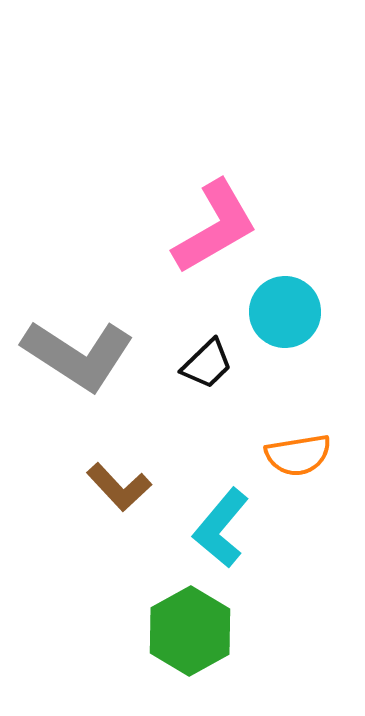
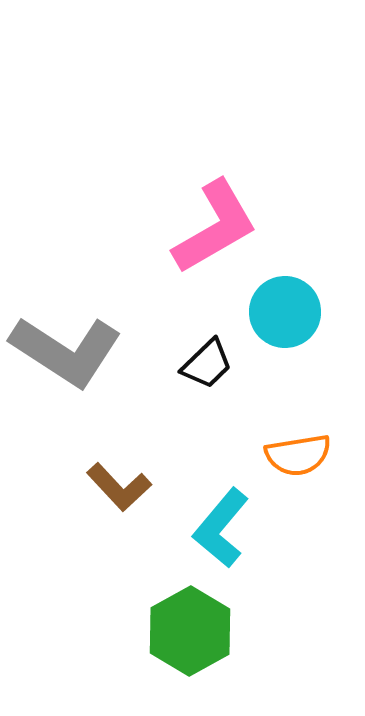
gray L-shape: moved 12 px left, 4 px up
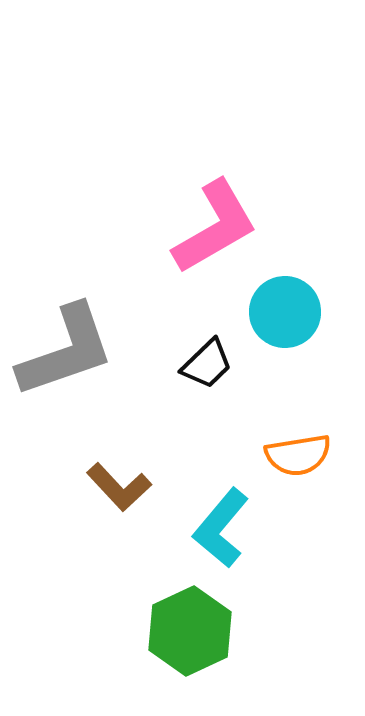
gray L-shape: rotated 52 degrees counterclockwise
green hexagon: rotated 4 degrees clockwise
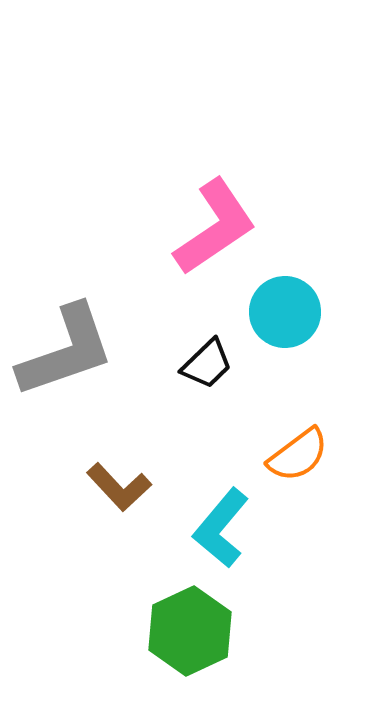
pink L-shape: rotated 4 degrees counterclockwise
orange semicircle: rotated 28 degrees counterclockwise
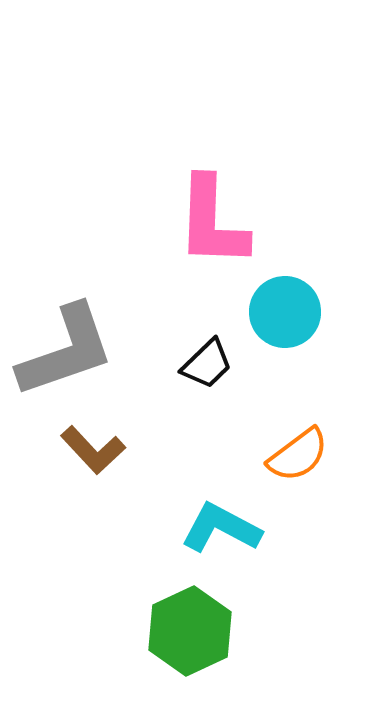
pink L-shape: moved 3 px left, 5 px up; rotated 126 degrees clockwise
brown L-shape: moved 26 px left, 37 px up
cyan L-shape: rotated 78 degrees clockwise
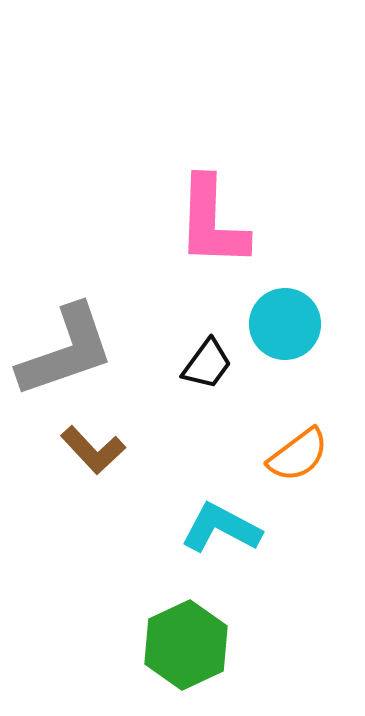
cyan circle: moved 12 px down
black trapezoid: rotated 10 degrees counterclockwise
green hexagon: moved 4 px left, 14 px down
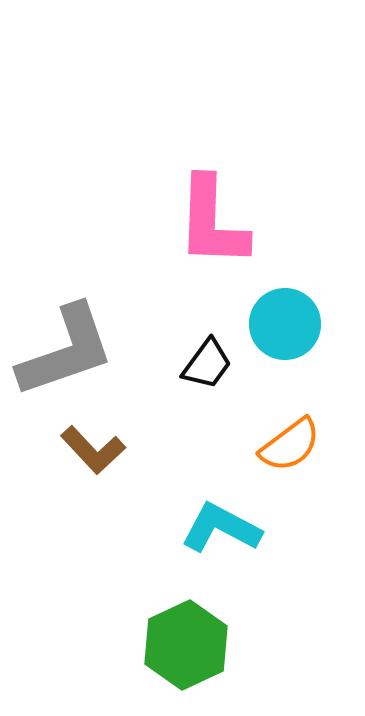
orange semicircle: moved 8 px left, 10 px up
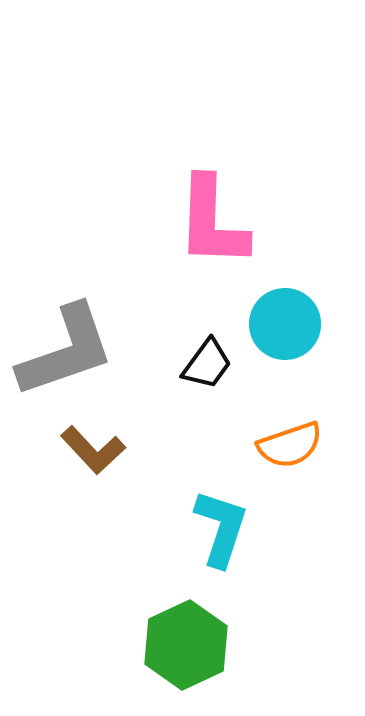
orange semicircle: rotated 18 degrees clockwise
cyan L-shape: rotated 80 degrees clockwise
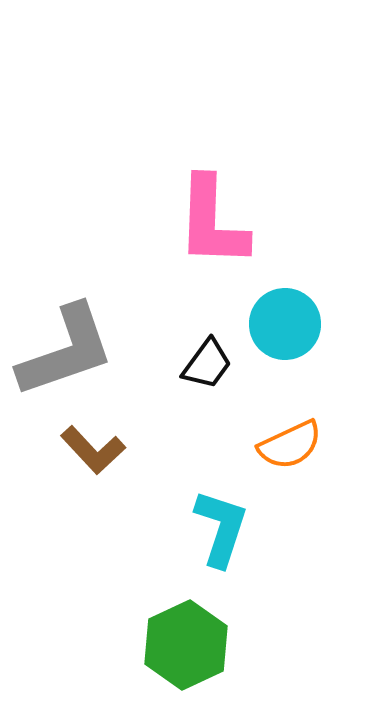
orange semicircle: rotated 6 degrees counterclockwise
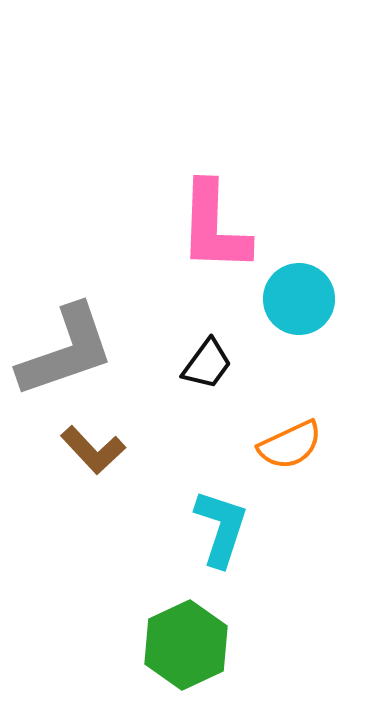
pink L-shape: moved 2 px right, 5 px down
cyan circle: moved 14 px right, 25 px up
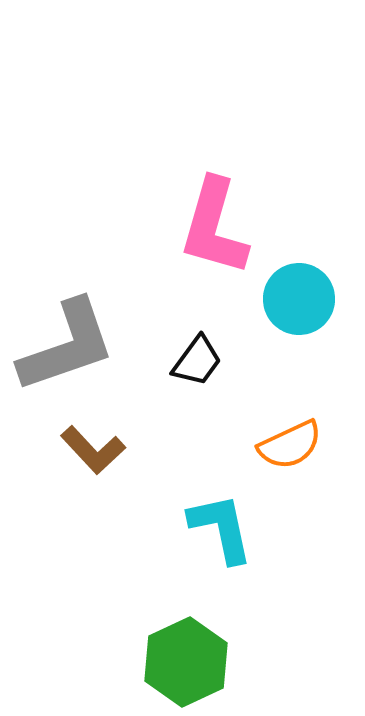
pink L-shape: rotated 14 degrees clockwise
gray L-shape: moved 1 px right, 5 px up
black trapezoid: moved 10 px left, 3 px up
cyan L-shape: rotated 30 degrees counterclockwise
green hexagon: moved 17 px down
